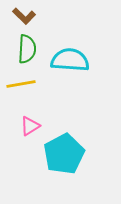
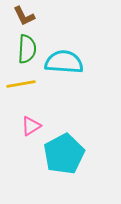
brown L-shape: rotated 20 degrees clockwise
cyan semicircle: moved 6 px left, 2 px down
pink triangle: moved 1 px right
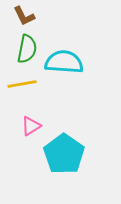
green semicircle: rotated 8 degrees clockwise
yellow line: moved 1 px right
cyan pentagon: rotated 9 degrees counterclockwise
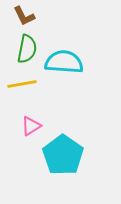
cyan pentagon: moved 1 px left, 1 px down
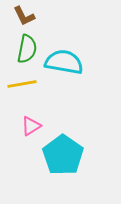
cyan semicircle: rotated 6 degrees clockwise
